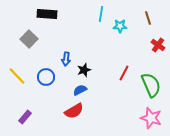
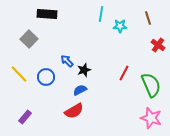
blue arrow: moved 1 px right, 2 px down; rotated 128 degrees clockwise
yellow line: moved 2 px right, 2 px up
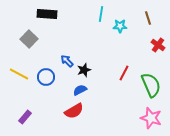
yellow line: rotated 18 degrees counterclockwise
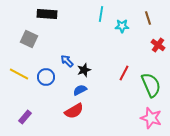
cyan star: moved 2 px right
gray square: rotated 18 degrees counterclockwise
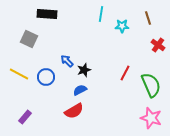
red line: moved 1 px right
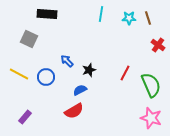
cyan star: moved 7 px right, 8 px up
black star: moved 5 px right
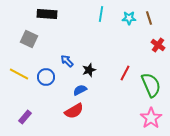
brown line: moved 1 px right
pink star: rotated 20 degrees clockwise
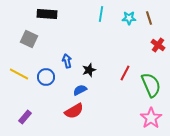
blue arrow: rotated 32 degrees clockwise
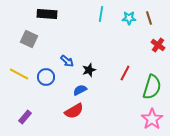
blue arrow: rotated 144 degrees clockwise
green semicircle: moved 1 px right, 2 px down; rotated 40 degrees clockwise
pink star: moved 1 px right, 1 px down
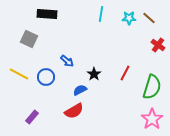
brown line: rotated 32 degrees counterclockwise
black star: moved 5 px right, 4 px down; rotated 16 degrees counterclockwise
purple rectangle: moved 7 px right
